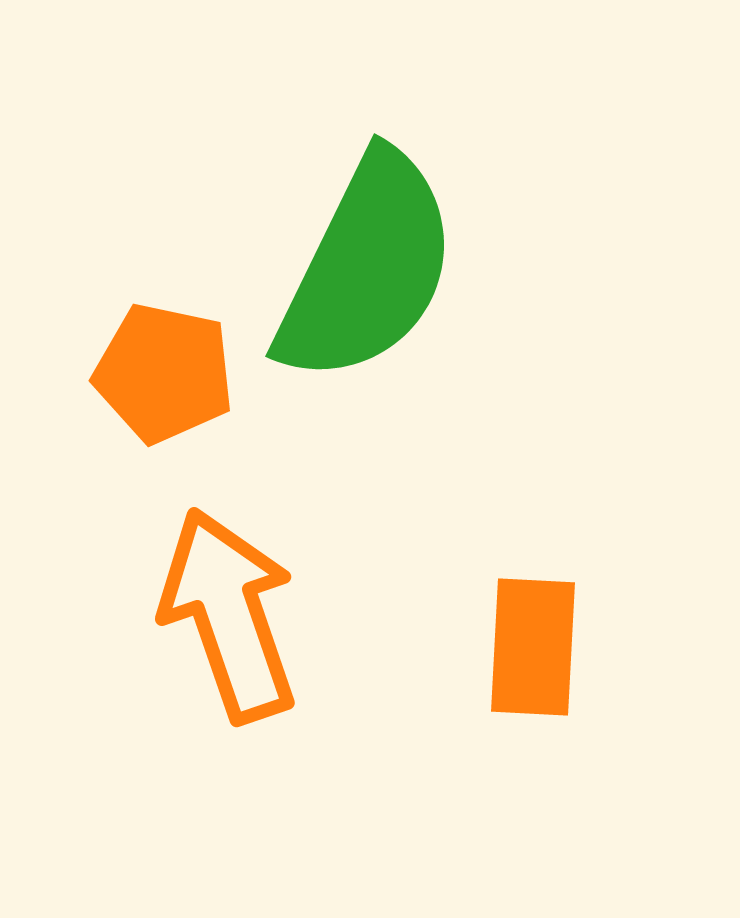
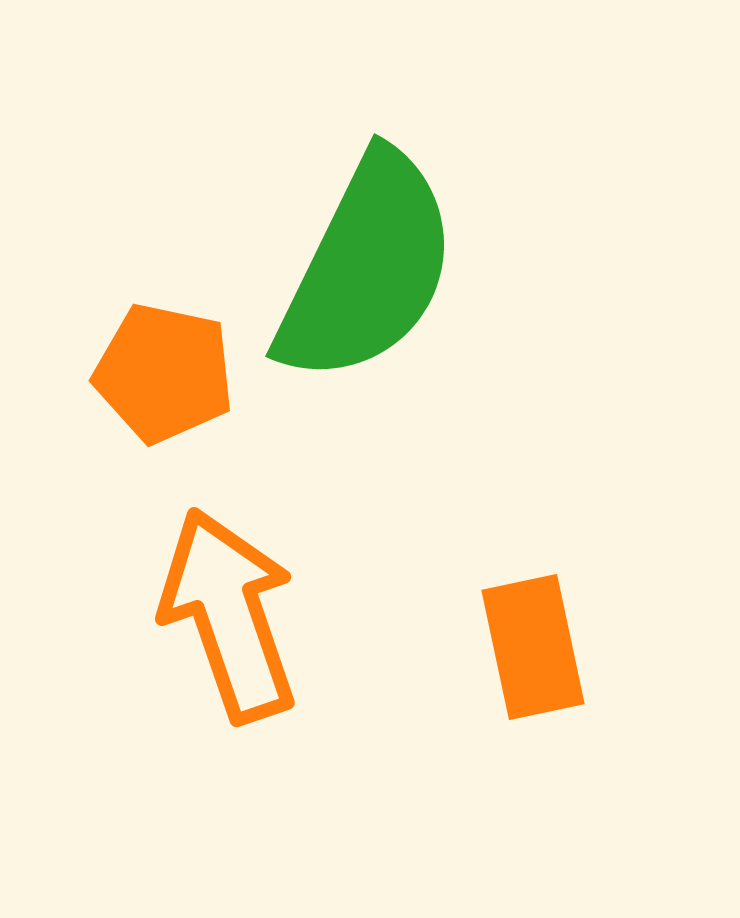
orange rectangle: rotated 15 degrees counterclockwise
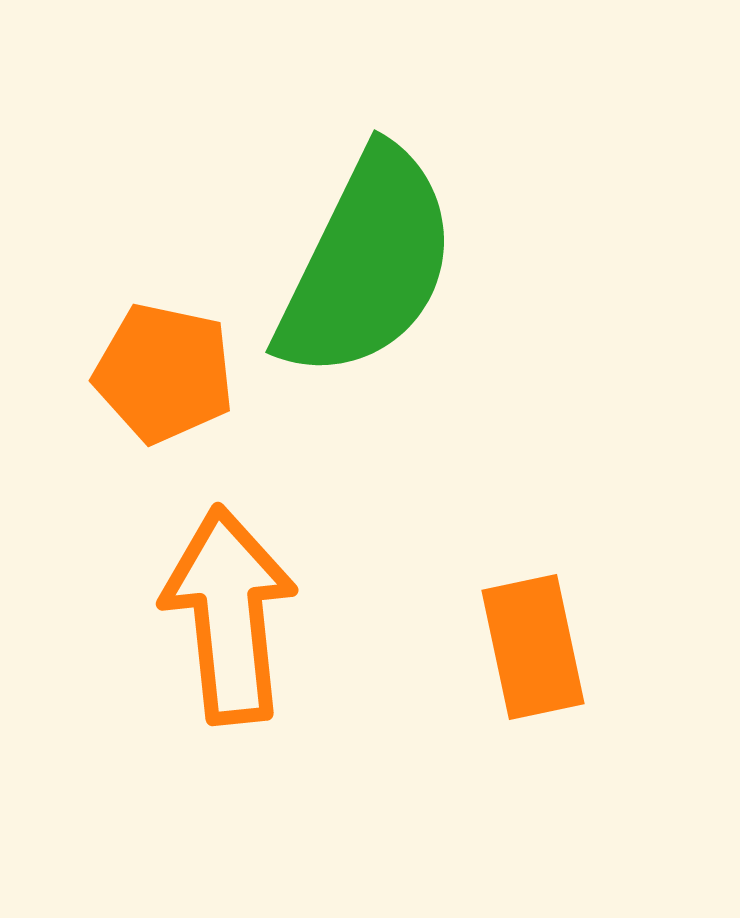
green semicircle: moved 4 px up
orange arrow: rotated 13 degrees clockwise
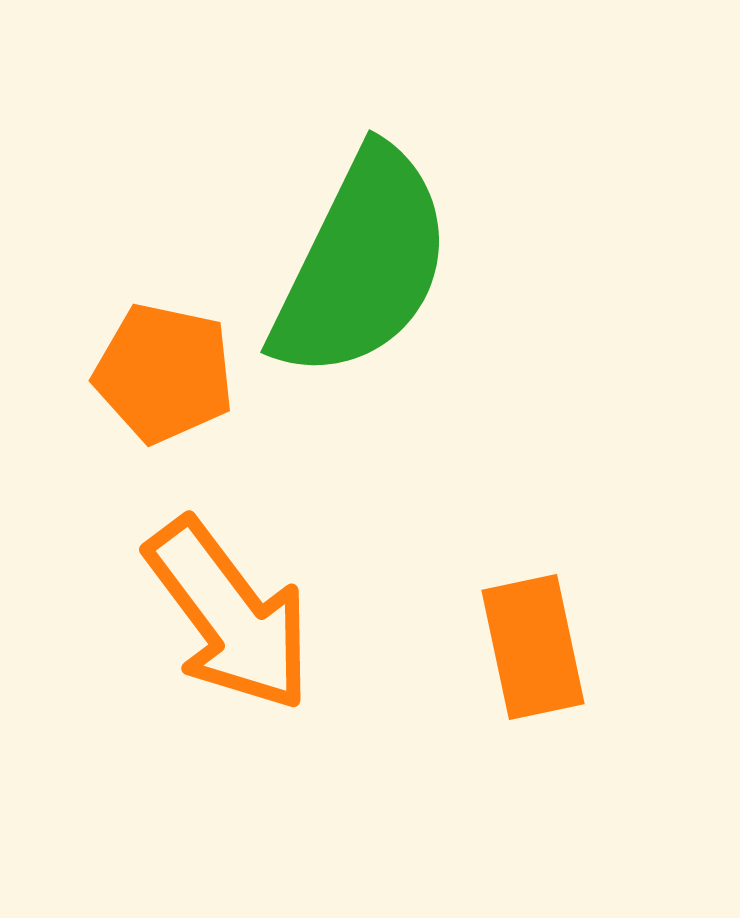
green semicircle: moved 5 px left
orange arrow: rotated 149 degrees clockwise
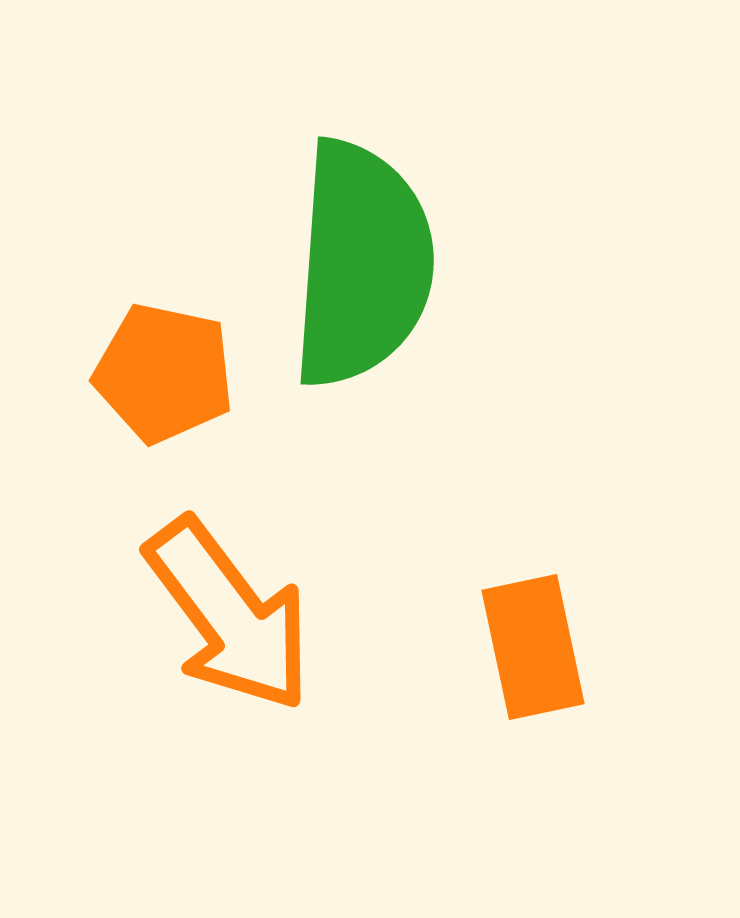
green semicircle: rotated 22 degrees counterclockwise
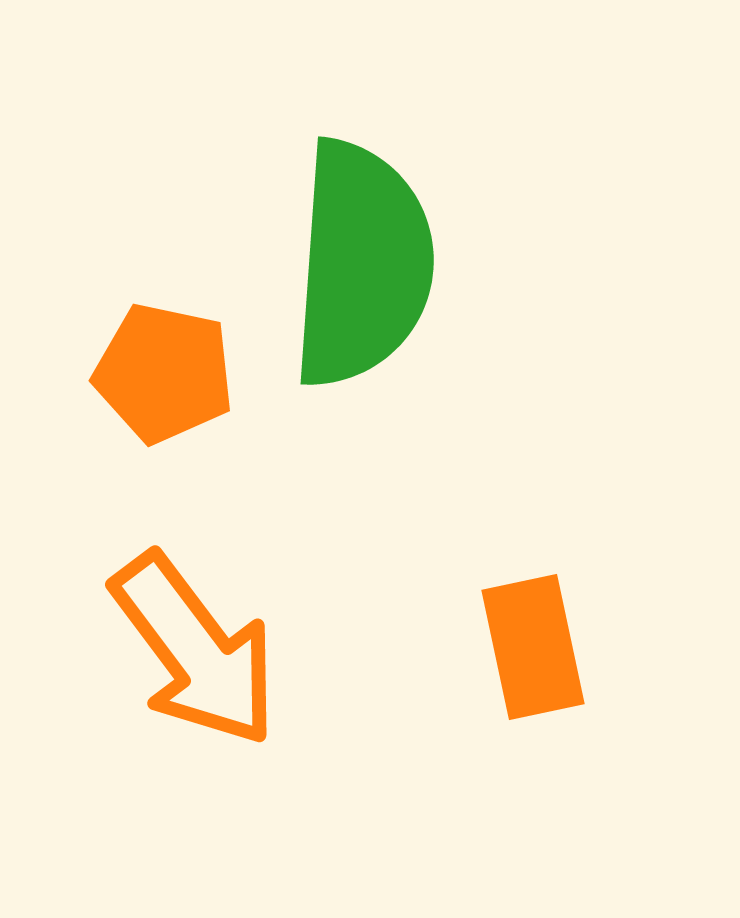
orange arrow: moved 34 px left, 35 px down
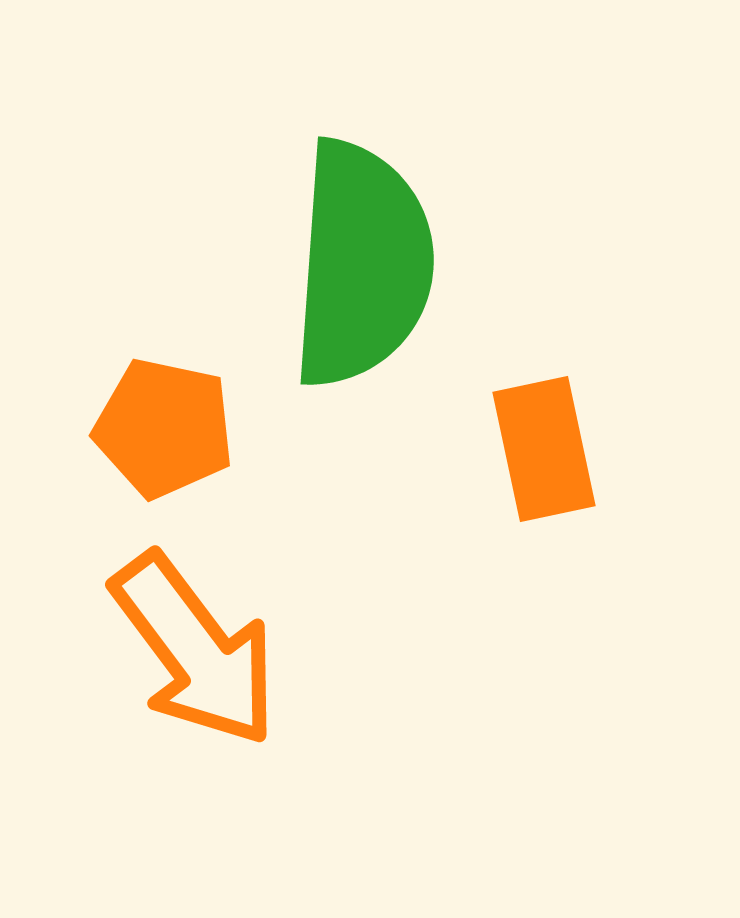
orange pentagon: moved 55 px down
orange rectangle: moved 11 px right, 198 px up
